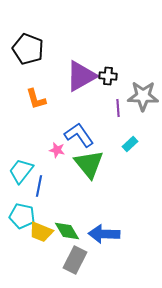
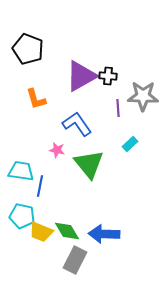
blue L-shape: moved 2 px left, 11 px up
cyan trapezoid: rotated 60 degrees clockwise
blue line: moved 1 px right
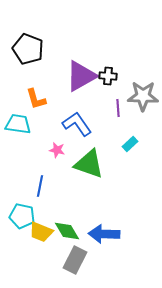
green triangle: rotated 32 degrees counterclockwise
cyan trapezoid: moved 3 px left, 47 px up
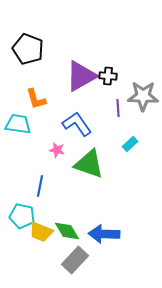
gray rectangle: rotated 16 degrees clockwise
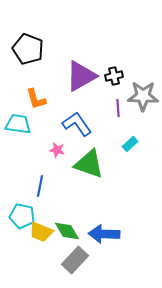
black cross: moved 6 px right; rotated 18 degrees counterclockwise
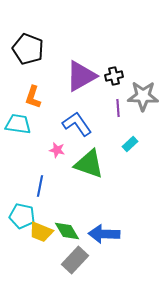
orange L-shape: moved 3 px left, 2 px up; rotated 35 degrees clockwise
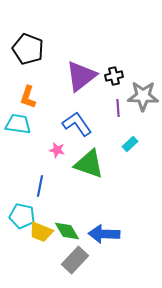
purple triangle: rotated 8 degrees counterclockwise
orange L-shape: moved 5 px left
